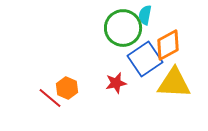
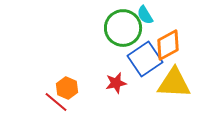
cyan semicircle: rotated 42 degrees counterclockwise
red line: moved 6 px right, 4 px down
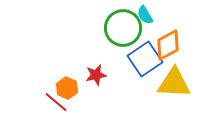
red star: moved 20 px left, 8 px up
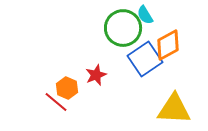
red star: rotated 10 degrees counterclockwise
yellow triangle: moved 26 px down
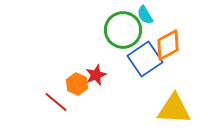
green circle: moved 2 px down
orange hexagon: moved 10 px right, 4 px up
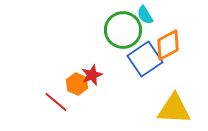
red star: moved 4 px left
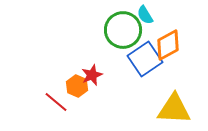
orange hexagon: moved 2 px down
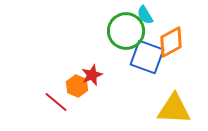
green circle: moved 3 px right, 1 px down
orange diamond: moved 3 px right, 3 px up
blue square: moved 2 px right, 2 px up; rotated 36 degrees counterclockwise
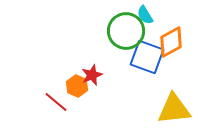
yellow triangle: rotated 9 degrees counterclockwise
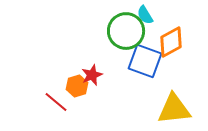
blue square: moved 2 px left, 4 px down
orange hexagon: rotated 20 degrees clockwise
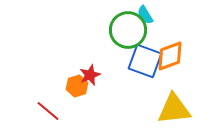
green circle: moved 2 px right, 1 px up
orange diamond: moved 1 px left, 14 px down; rotated 8 degrees clockwise
red star: moved 2 px left
red line: moved 8 px left, 9 px down
